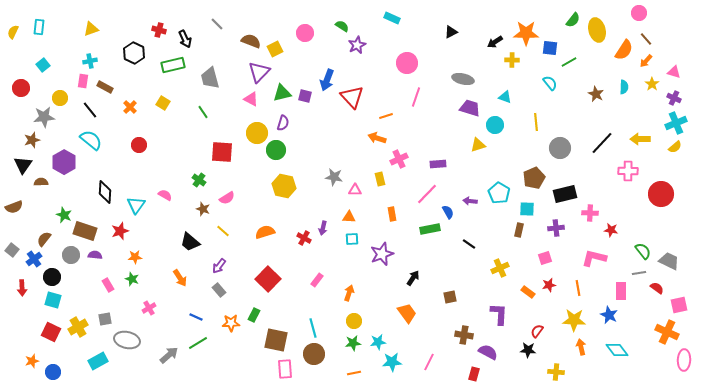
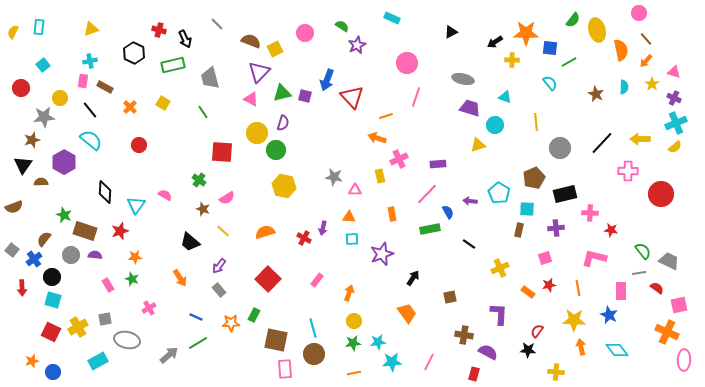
orange semicircle at (624, 50): moved 3 px left; rotated 45 degrees counterclockwise
yellow rectangle at (380, 179): moved 3 px up
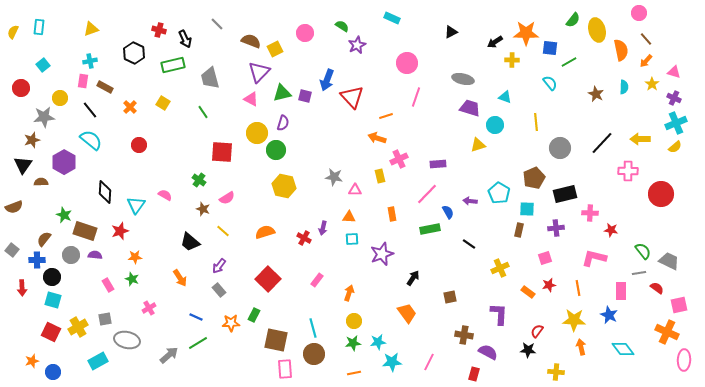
blue cross at (34, 259): moved 3 px right, 1 px down; rotated 35 degrees clockwise
cyan diamond at (617, 350): moved 6 px right, 1 px up
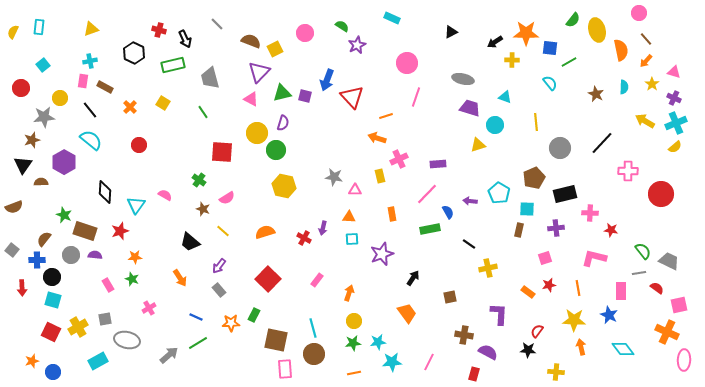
yellow arrow at (640, 139): moved 5 px right, 18 px up; rotated 30 degrees clockwise
yellow cross at (500, 268): moved 12 px left; rotated 12 degrees clockwise
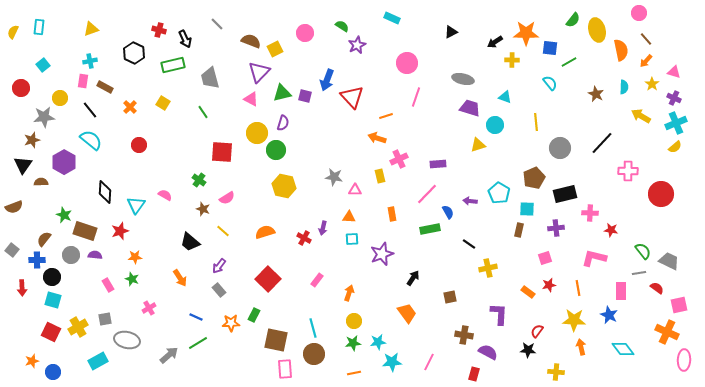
yellow arrow at (645, 121): moved 4 px left, 5 px up
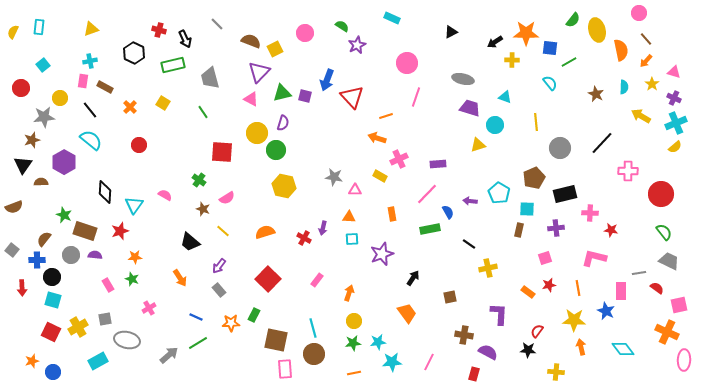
yellow rectangle at (380, 176): rotated 48 degrees counterclockwise
cyan triangle at (136, 205): moved 2 px left
green semicircle at (643, 251): moved 21 px right, 19 px up
blue star at (609, 315): moved 3 px left, 4 px up
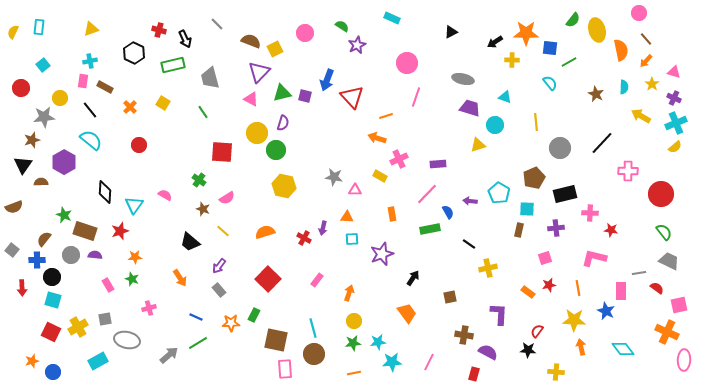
orange triangle at (349, 217): moved 2 px left
pink cross at (149, 308): rotated 16 degrees clockwise
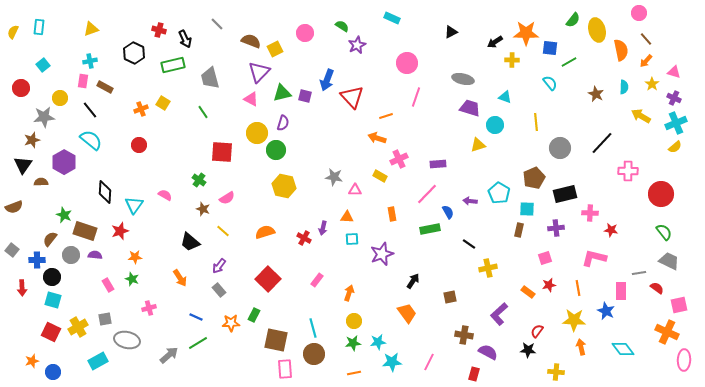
orange cross at (130, 107): moved 11 px right, 2 px down; rotated 24 degrees clockwise
brown semicircle at (44, 239): moved 6 px right
black arrow at (413, 278): moved 3 px down
purple L-shape at (499, 314): rotated 135 degrees counterclockwise
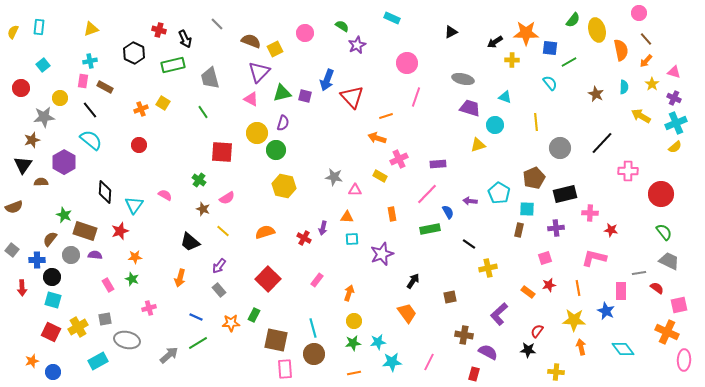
orange arrow at (180, 278): rotated 48 degrees clockwise
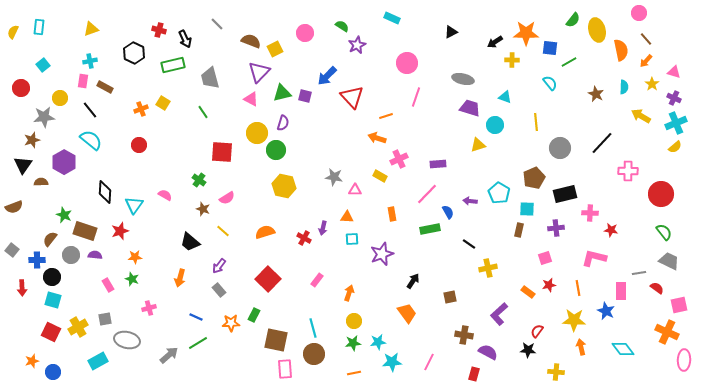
blue arrow at (327, 80): moved 4 px up; rotated 25 degrees clockwise
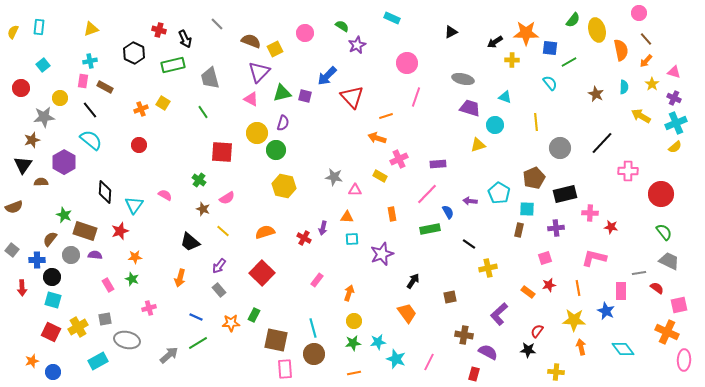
red star at (611, 230): moved 3 px up
red square at (268, 279): moved 6 px left, 6 px up
cyan star at (392, 362): moved 4 px right, 3 px up; rotated 24 degrees clockwise
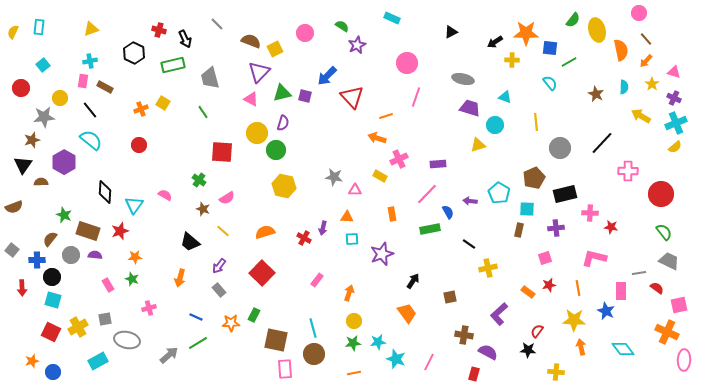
brown rectangle at (85, 231): moved 3 px right
